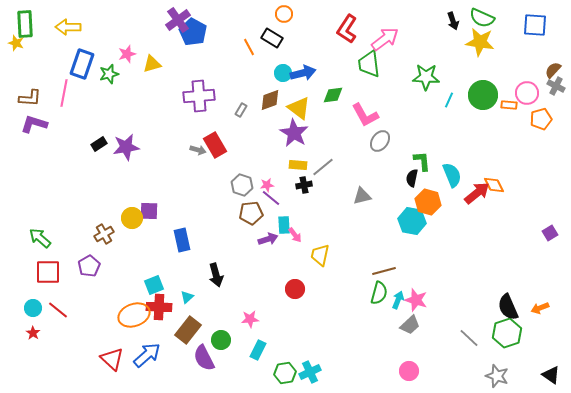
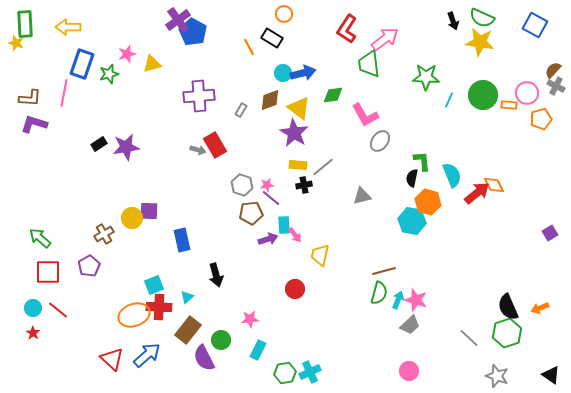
blue square at (535, 25): rotated 25 degrees clockwise
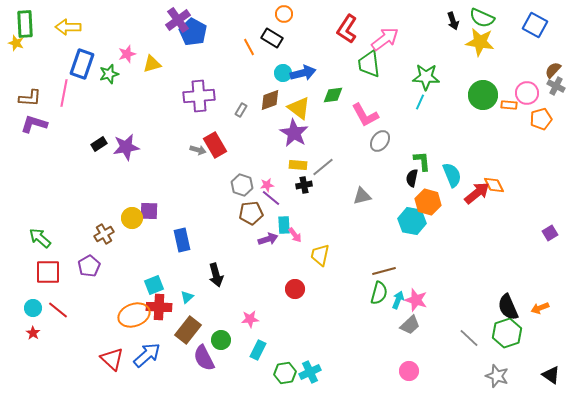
cyan line at (449, 100): moved 29 px left, 2 px down
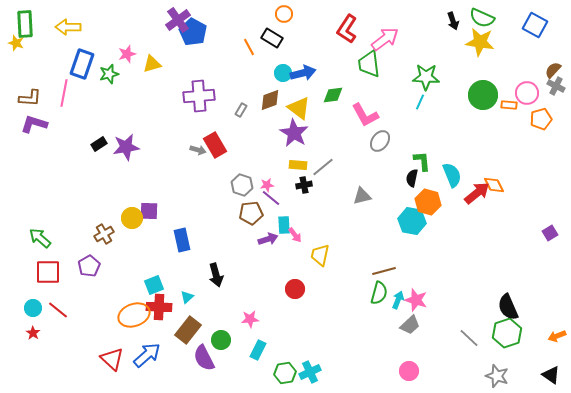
orange arrow at (540, 308): moved 17 px right, 28 px down
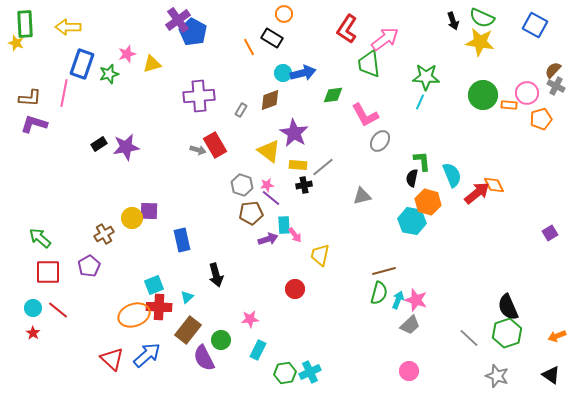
yellow triangle at (299, 108): moved 30 px left, 43 px down
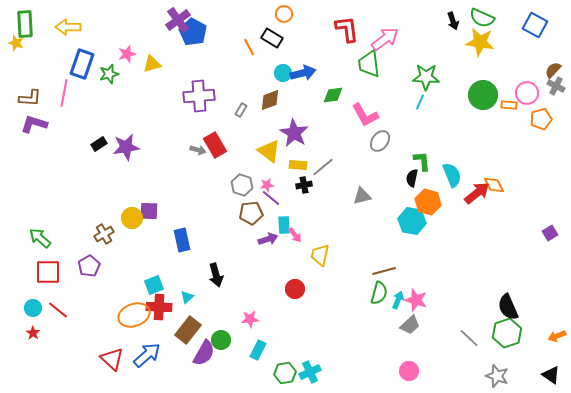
red L-shape at (347, 29): rotated 140 degrees clockwise
purple semicircle at (204, 358): moved 5 px up; rotated 124 degrees counterclockwise
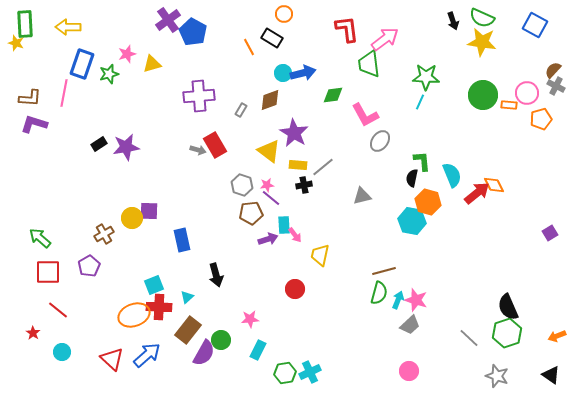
purple cross at (178, 20): moved 10 px left
yellow star at (480, 42): moved 2 px right
cyan circle at (33, 308): moved 29 px right, 44 px down
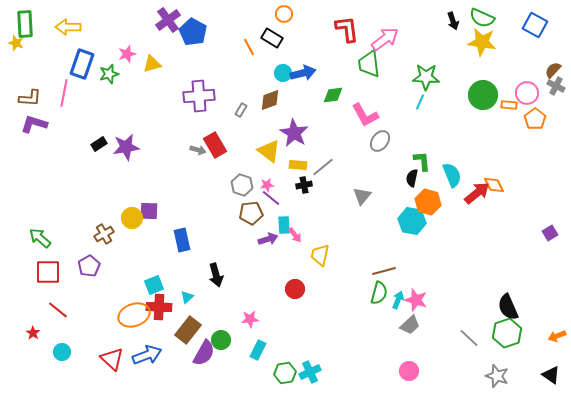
orange pentagon at (541, 119): moved 6 px left; rotated 20 degrees counterclockwise
gray triangle at (362, 196): rotated 36 degrees counterclockwise
blue arrow at (147, 355): rotated 20 degrees clockwise
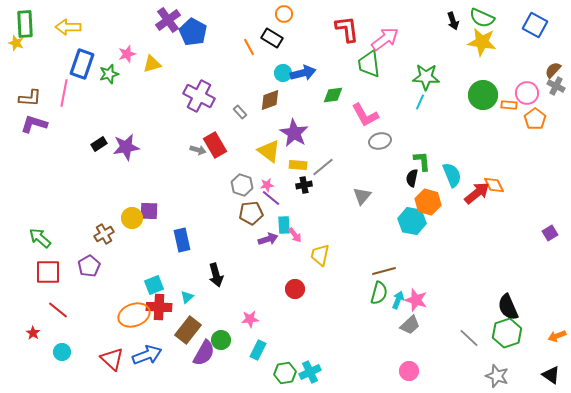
purple cross at (199, 96): rotated 32 degrees clockwise
gray rectangle at (241, 110): moved 1 px left, 2 px down; rotated 72 degrees counterclockwise
gray ellipse at (380, 141): rotated 40 degrees clockwise
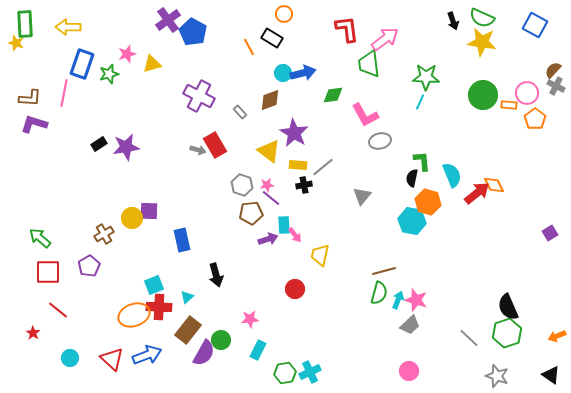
cyan circle at (62, 352): moved 8 px right, 6 px down
